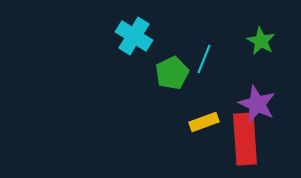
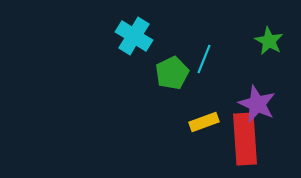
green star: moved 8 px right
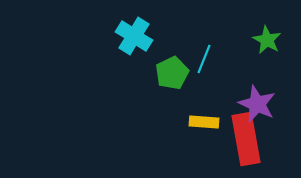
green star: moved 2 px left, 1 px up
yellow rectangle: rotated 24 degrees clockwise
red rectangle: moved 1 px right; rotated 6 degrees counterclockwise
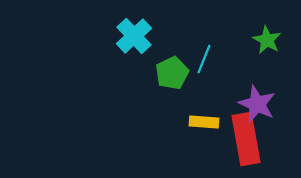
cyan cross: rotated 15 degrees clockwise
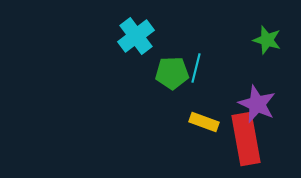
cyan cross: moved 2 px right; rotated 6 degrees clockwise
green star: rotated 12 degrees counterclockwise
cyan line: moved 8 px left, 9 px down; rotated 8 degrees counterclockwise
green pentagon: rotated 24 degrees clockwise
yellow rectangle: rotated 16 degrees clockwise
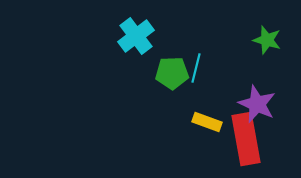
yellow rectangle: moved 3 px right
